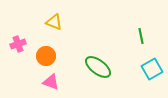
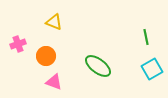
green line: moved 5 px right, 1 px down
green ellipse: moved 1 px up
pink triangle: moved 3 px right
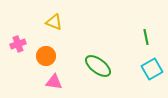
pink triangle: rotated 12 degrees counterclockwise
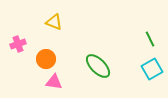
green line: moved 4 px right, 2 px down; rotated 14 degrees counterclockwise
orange circle: moved 3 px down
green ellipse: rotated 8 degrees clockwise
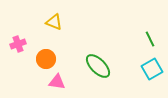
pink triangle: moved 3 px right
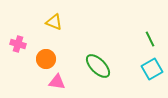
pink cross: rotated 35 degrees clockwise
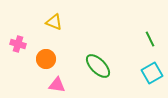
cyan square: moved 4 px down
pink triangle: moved 3 px down
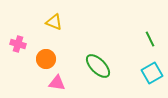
pink triangle: moved 2 px up
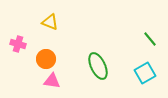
yellow triangle: moved 4 px left
green line: rotated 14 degrees counterclockwise
green ellipse: rotated 20 degrees clockwise
cyan square: moved 7 px left
pink triangle: moved 5 px left, 2 px up
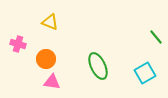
green line: moved 6 px right, 2 px up
pink triangle: moved 1 px down
